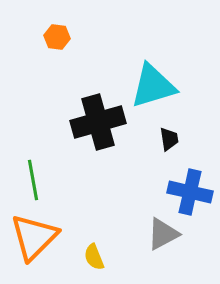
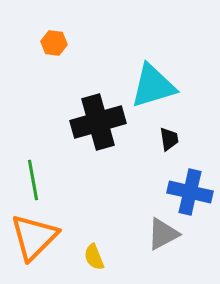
orange hexagon: moved 3 px left, 6 px down
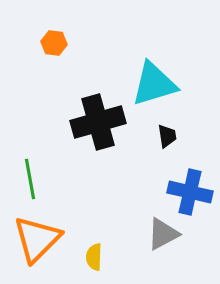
cyan triangle: moved 1 px right, 2 px up
black trapezoid: moved 2 px left, 3 px up
green line: moved 3 px left, 1 px up
orange triangle: moved 3 px right, 2 px down
yellow semicircle: rotated 24 degrees clockwise
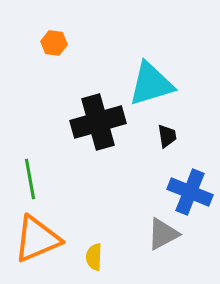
cyan triangle: moved 3 px left
blue cross: rotated 9 degrees clockwise
orange triangle: rotated 22 degrees clockwise
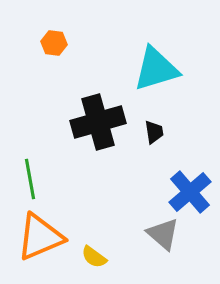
cyan triangle: moved 5 px right, 15 px up
black trapezoid: moved 13 px left, 4 px up
blue cross: rotated 27 degrees clockwise
gray triangle: rotated 51 degrees counterclockwise
orange triangle: moved 3 px right, 2 px up
yellow semicircle: rotated 56 degrees counterclockwise
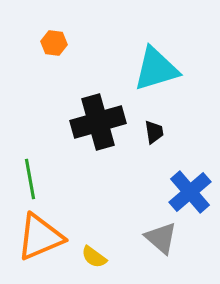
gray triangle: moved 2 px left, 4 px down
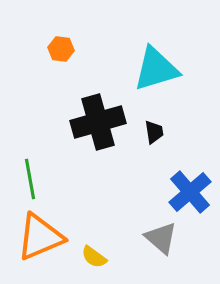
orange hexagon: moved 7 px right, 6 px down
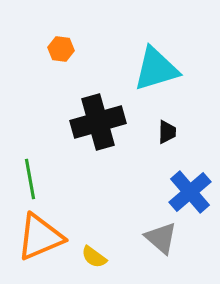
black trapezoid: moved 13 px right; rotated 10 degrees clockwise
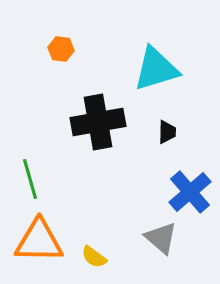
black cross: rotated 6 degrees clockwise
green line: rotated 6 degrees counterclockwise
orange triangle: moved 1 px left, 4 px down; rotated 24 degrees clockwise
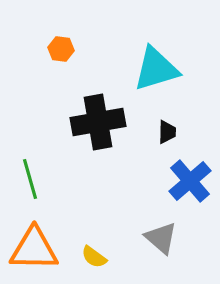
blue cross: moved 11 px up
orange triangle: moved 5 px left, 8 px down
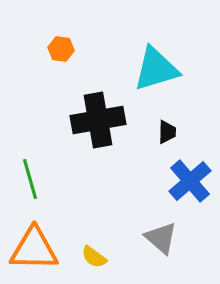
black cross: moved 2 px up
